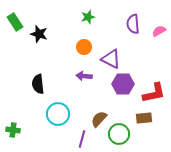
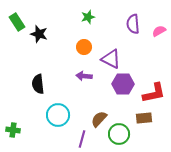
green rectangle: moved 2 px right
cyan circle: moved 1 px down
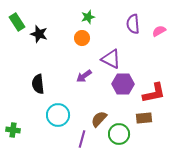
orange circle: moved 2 px left, 9 px up
purple arrow: rotated 42 degrees counterclockwise
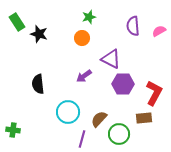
green star: moved 1 px right
purple semicircle: moved 2 px down
red L-shape: rotated 50 degrees counterclockwise
cyan circle: moved 10 px right, 3 px up
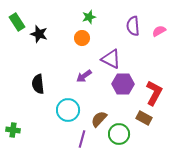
cyan circle: moved 2 px up
brown rectangle: rotated 35 degrees clockwise
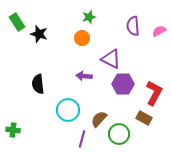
purple arrow: rotated 42 degrees clockwise
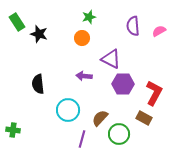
brown semicircle: moved 1 px right, 1 px up
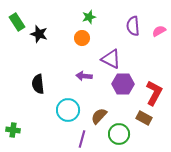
brown semicircle: moved 1 px left, 2 px up
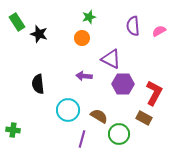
brown semicircle: rotated 78 degrees clockwise
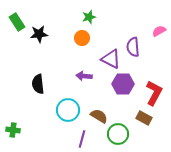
purple semicircle: moved 21 px down
black star: rotated 24 degrees counterclockwise
green circle: moved 1 px left
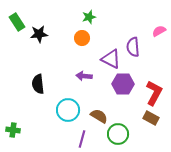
brown rectangle: moved 7 px right
